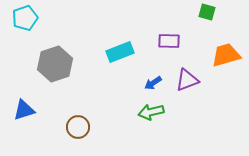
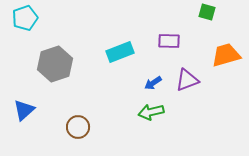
blue triangle: rotated 25 degrees counterclockwise
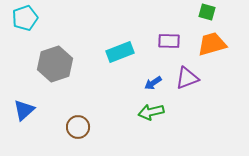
orange trapezoid: moved 14 px left, 11 px up
purple triangle: moved 2 px up
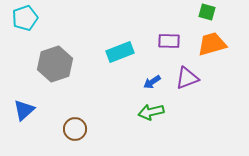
blue arrow: moved 1 px left, 1 px up
brown circle: moved 3 px left, 2 px down
